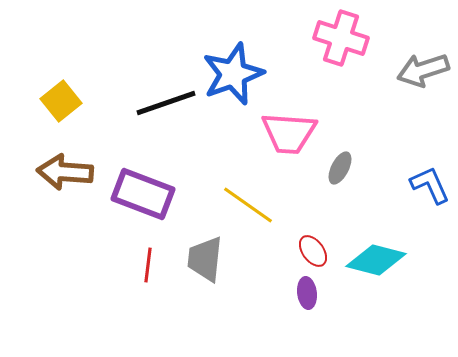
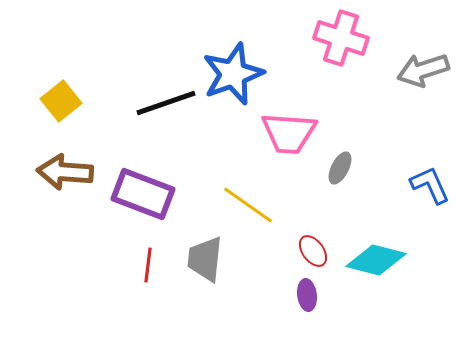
purple ellipse: moved 2 px down
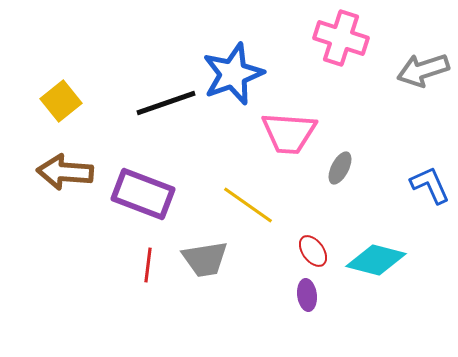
gray trapezoid: rotated 105 degrees counterclockwise
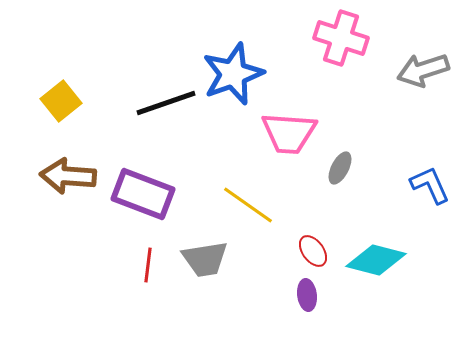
brown arrow: moved 3 px right, 4 px down
